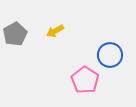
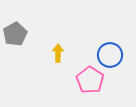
yellow arrow: moved 3 px right, 22 px down; rotated 120 degrees clockwise
pink pentagon: moved 5 px right
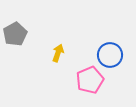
yellow arrow: rotated 18 degrees clockwise
pink pentagon: rotated 16 degrees clockwise
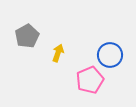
gray pentagon: moved 12 px right, 2 px down
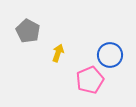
gray pentagon: moved 1 px right, 5 px up; rotated 15 degrees counterclockwise
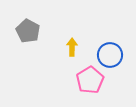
yellow arrow: moved 14 px right, 6 px up; rotated 18 degrees counterclockwise
pink pentagon: rotated 8 degrees counterclockwise
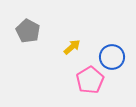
yellow arrow: rotated 48 degrees clockwise
blue circle: moved 2 px right, 2 px down
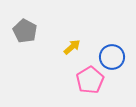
gray pentagon: moved 3 px left
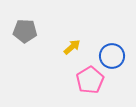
gray pentagon: rotated 25 degrees counterclockwise
blue circle: moved 1 px up
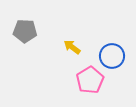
yellow arrow: rotated 102 degrees counterclockwise
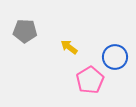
yellow arrow: moved 3 px left
blue circle: moved 3 px right, 1 px down
